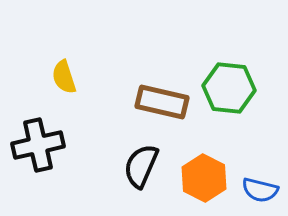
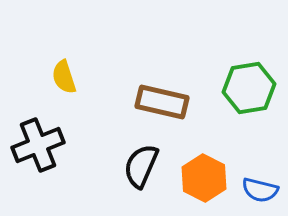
green hexagon: moved 20 px right; rotated 15 degrees counterclockwise
black cross: rotated 9 degrees counterclockwise
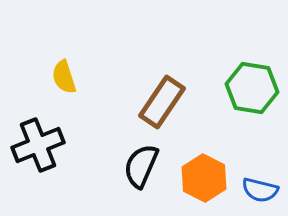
green hexagon: moved 3 px right; rotated 18 degrees clockwise
brown rectangle: rotated 69 degrees counterclockwise
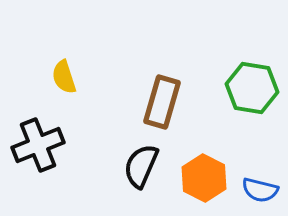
brown rectangle: rotated 18 degrees counterclockwise
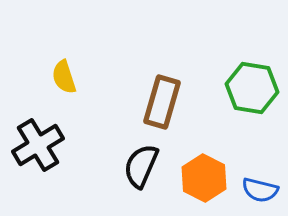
black cross: rotated 9 degrees counterclockwise
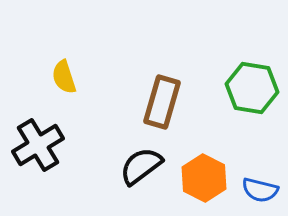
black semicircle: rotated 30 degrees clockwise
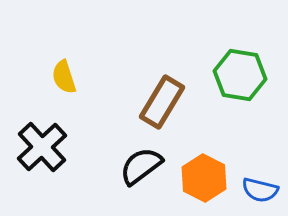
green hexagon: moved 12 px left, 13 px up
brown rectangle: rotated 15 degrees clockwise
black cross: moved 4 px right, 2 px down; rotated 12 degrees counterclockwise
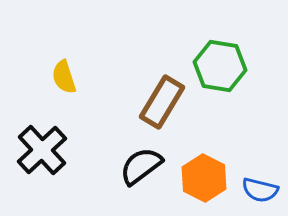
green hexagon: moved 20 px left, 9 px up
black cross: moved 3 px down
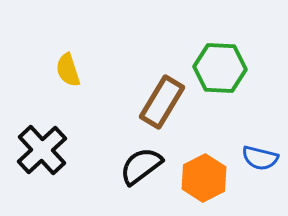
green hexagon: moved 2 px down; rotated 6 degrees counterclockwise
yellow semicircle: moved 4 px right, 7 px up
orange hexagon: rotated 6 degrees clockwise
blue semicircle: moved 32 px up
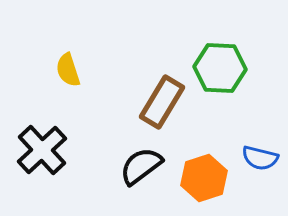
orange hexagon: rotated 9 degrees clockwise
